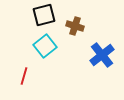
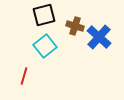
blue cross: moved 3 px left, 18 px up; rotated 10 degrees counterclockwise
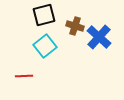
red line: rotated 72 degrees clockwise
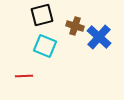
black square: moved 2 px left
cyan square: rotated 30 degrees counterclockwise
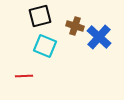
black square: moved 2 px left, 1 px down
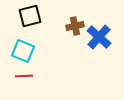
black square: moved 10 px left
brown cross: rotated 30 degrees counterclockwise
cyan square: moved 22 px left, 5 px down
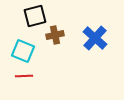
black square: moved 5 px right
brown cross: moved 20 px left, 9 px down
blue cross: moved 4 px left, 1 px down
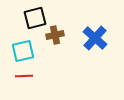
black square: moved 2 px down
cyan square: rotated 35 degrees counterclockwise
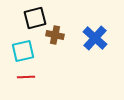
brown cross: rotated 24 degrees clockwise
red line: moved 2 px right, 1 px down
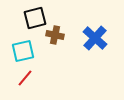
red line: moved 1 px left, 1 px down; rotated 48 degrees counterclockwise
